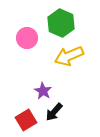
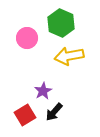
yellow arrow: rotated 12 degrees clockwise
purple star: rotated 12 degrees clockwise
red square: moved 1 px left, 5 px up
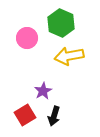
black arrow: moved 4 px down; rotated 24 degrees counterclockwise
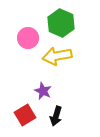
pink circle: moved 1 px right
yellow arrow: moved 12 px left
purple star: rotated 18 degrees counterclockwise
black arrow: moved 2 px right
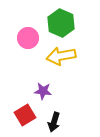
yellow arrow: moved 4 px right
purple star: rotated 18 degrees counterclockwise
black arrow: moved 2 px left, 6 px down
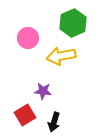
green hexagon: moved 12 px right; rotated 12 degrees clockwise
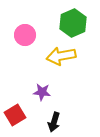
pink circle: moved 3 px left, 3 px up
purple star: moved 1 px left, 1 px down
red square: moved 10 px left
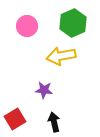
pink circle: moved 2 px right, 9 px up
purple star: moved 2 px right, 2 px up
red square: moved 4 px down
black arrow: rotated 150 degrees clockwise
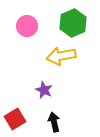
purple star: rotated 18 degrees clockwise
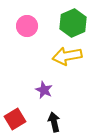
yellow arrow: moved 6 px right
